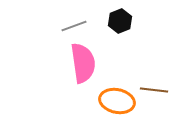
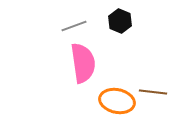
black hexagon: rotated 15 degrees counterclockwise
brown line: moved 1 px left, 2 px down
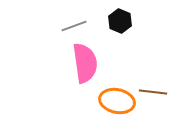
pink semicircle: moved 2 px right
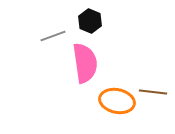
black hexagon: moved 30 px left
gray line: moved 21 px left, 10 px down
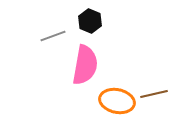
pink semicircle: moved 2 px down; rotated 18 degrees clockwise
brown line: moved 1 px right, 2 px down; rotated 20 degrees counterclockwise
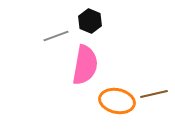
gray line: moved 3 px right
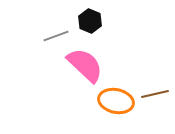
pink semicircle: rotated 57 degrees counterclockwise
brown line: moved 1 px right
orange ellipse: moved 1 px left
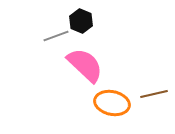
black hexagon: moved 9 px left
brown line: moved 1 px left
orange ellipse: moved 4 px left, 2 px down
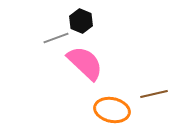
gray line: moved 2 px down
pink semicircle: moved 2 px up
orange ellipse: moved 7 px down
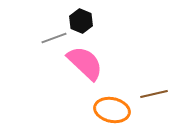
gray line: moved 2 px left
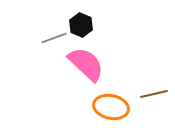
black hexagon: moved 4 px down
pink semicircle: moved 1 px right, 1 px down
orange ellipse: moved 1 px left, 3 px up
